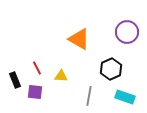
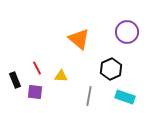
orange triangle: rotated 10 degrees clockwise
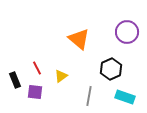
yellow triangle: rotated 40 degrees counterclockwise
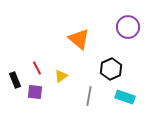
purple circle: moved 1 px right, 5 px up
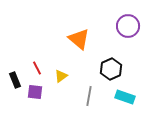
purple circle: moved 1 px up
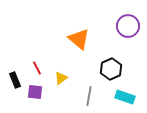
yellow triangle: moved 2 px down
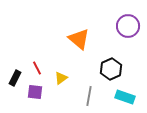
black rectangle: moved 2 px up; rotated 49 degrees clockwise
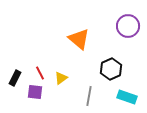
red line: moved 3 px right, 5 px down
cyan rectangle: moved 2 px right
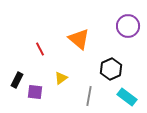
red line: moved 24 px up
black rectangle: moved 2 px right, 2 px down
cyan rectangle: rotated 18 degrees clockwise
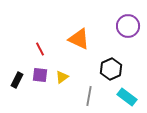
orange triangle: rotated 15 degrees counterclockwise
yellow triangle: moved 1 px right, 1 px up
purple square: moved 5 px right, 17 px up
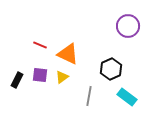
orange triangle: moved 11 px left, 15 px down
red line: moved 4 px up; rotated 40 degrees counterclockwise
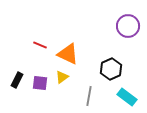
purple square: moved 8 px down
